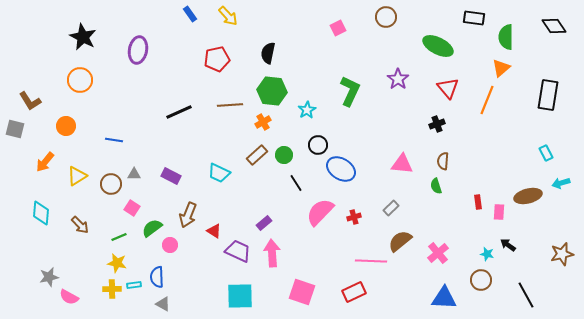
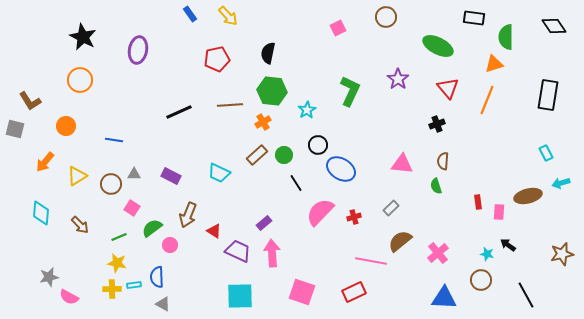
orange triangle at (501, 68): moved 7 px left, 4 px up; rotated 24 degrees clockwise
pink line at (371, 261): rotated 8 degrees clockwise
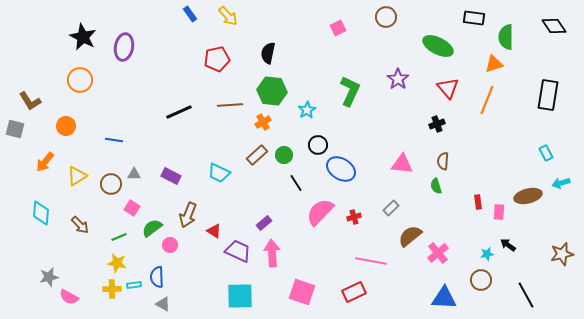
purple ellipse at (138, 50): moved 14 px left, 3 px up
brown semicircle at (400, 241): moved 10 px right, 5 px up
cyan star at (487, 254): rotated 24 degrees counterclockwise
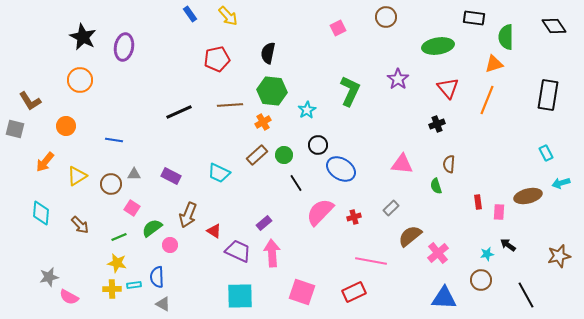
green ellipse at (438, 46): rotated 36 degrees counterclockwise
brown semicircle at (443, 161): moved 6 px right, 3 px down
brown star at (562, 254): moved 3 px left, 2 px down
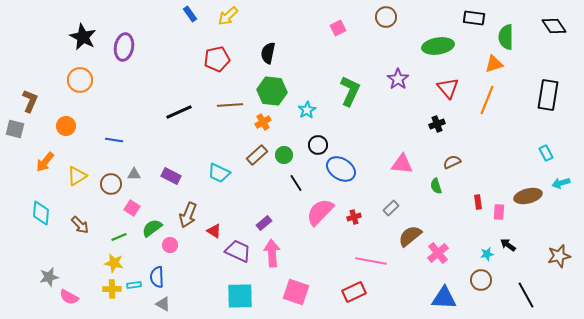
yellow arrow at (228, 16): rotated 90 degrees clockwise
brown L-shape at (30, 101): rotated 125 degrees counterclockwise
brown semicircle at (449, 164): moved 3 px right, 2 px up; rotated 60 degrees clockwise
yellow star at (117, 263): moved 3 px left
pink square at (302, 292): moved 6 px left
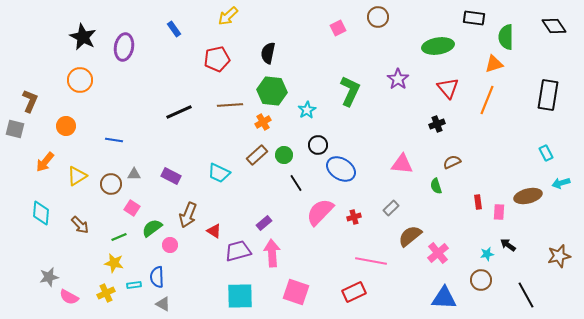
blue rectangle at (190, 14): moved 16 px left, 15 px down
brown circle at (386, 17): moved 8 px left
purple trapezoid at (238, 251): rotated 40 degrees counterclockwise
yellow cross at (112, 289): moved 6 px left, 4 px down; rotated 24 degrees counterclockwise
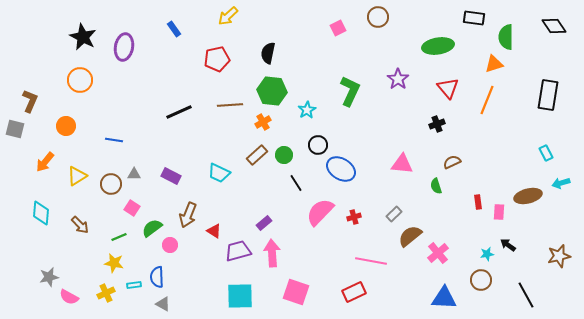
gray rectangle at (391, 208): moved 3 px right, 6 px down
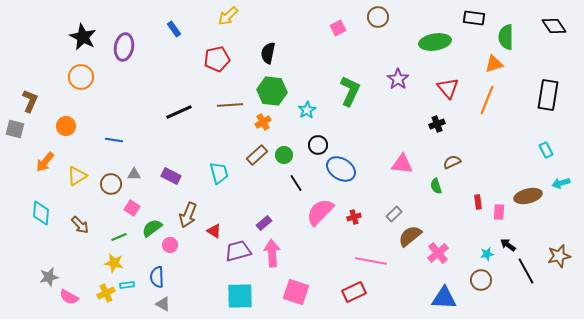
green ellipse at (438, 46): moved 3 px left, 4 px up
orange circle at (80, 80): moved 1 px right, 3 px up
cyan rectangle at (546, 153): moved 3 px up
cyan trapezoid at (219, 173): rotated 130 degrees counterclockwise
cyan rectangle at (134, 285): moved 7 px left
black line at (526, 295): moved 24 px up
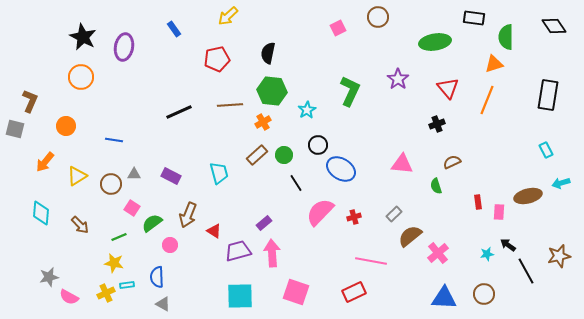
green semicircle at (152, 228): moved 5 px up
brown circle at (481, 280): moved 3 px right, 14 px down
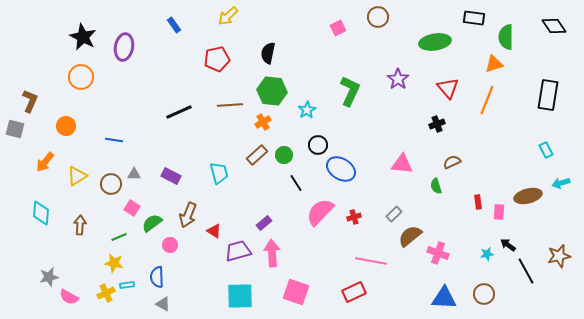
blue rectangle at (174, 29): moved 4 px up
brown arrow at (80, 225): rotated 132 degrees counterclockwise
pink cross at (438, 253): rotated 30 degrees counterclockwise
